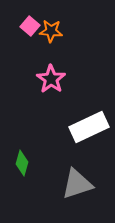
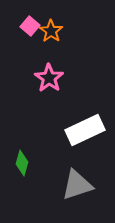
orange star: rotated 30 degrees clockwise
pink star: moved 2 px left, 1 px up
white rectangle: moved 4 px left, 3 px down
gray triangle: moved 1 px down
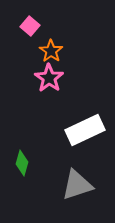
orange star: moved 20 px down
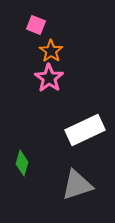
pink square: moved 6 px right, 1 px up; rotated 18 degrees counterclockwise
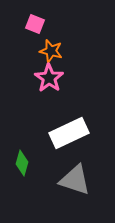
pink square: moved 1 px left, 1 px up
orange star: rotated 20 degrees counterclockwise
white rectangle: moved 16 px left, 3 px down
gray triangle: moved 2 px left, 5 px up; rotated 36 degrees clockwise
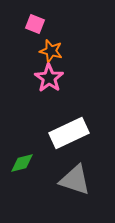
green diamond: rotated 60 degrees clockwise
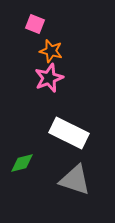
pink star: rotated 16 degrees clockwise
white rectangle: rotated 51 degrees clockwise
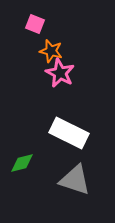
pink star: moved 11 px right, 5 px up; rotated 24 degrees counterclockwise
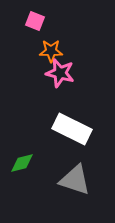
pink square: moved 3 px up
orange star: rotated 15 degrees counterclockwise
pink star: rotated 12 degrees counterclockwise
white rectangle: moved 3 px right, 4 px up
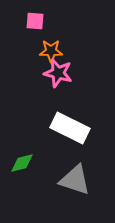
pink square: rotated 18 degrees counterclockwise
pink star: moved 2 px left
white rectangle: moved 2 px left, 1 px up
